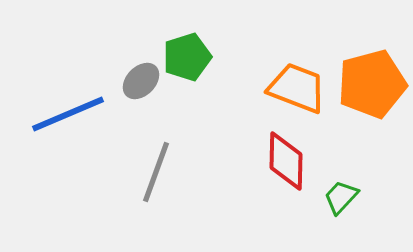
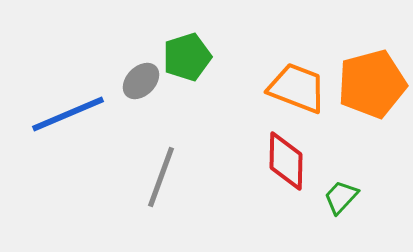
gray line: moved 5 px right, 5 px down
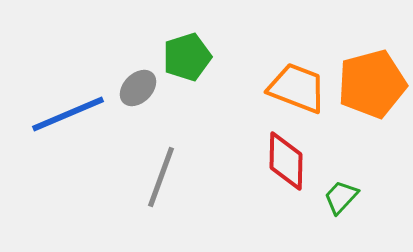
gray ellipse: moved 3 px left, 7 px down
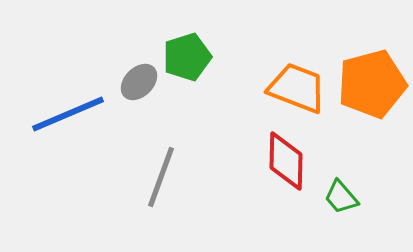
gray ellipse: moved 1 px right, 6 px up
green trapezoid: rotated 84 degrees counterclockwise
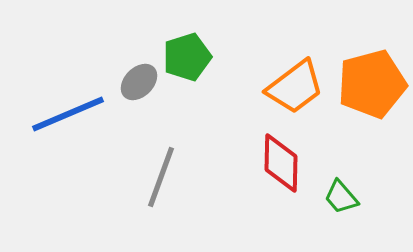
orange trapezoid: moved 2 px left, 1 px up; rotated 122 degrees clockwise
red diamond: moved 5 px left, 2 px down
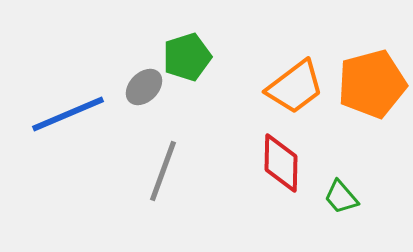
gray ellipse: moved 5 px right, 5 px down
gray line: moved 2 px right, 6 px up
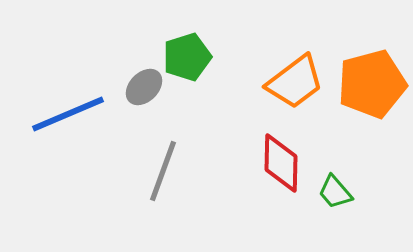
orange trapezoid: moved 5 px up
green trapezoid: moved 6 px left, 5 px up
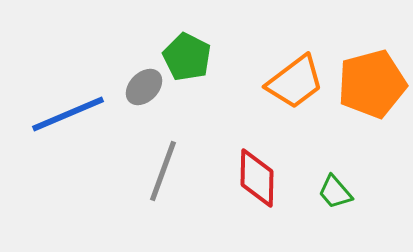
green pentagon: rotated 27 degrees counterclockwise
red diamond: moved 24 px left, 15 px down
